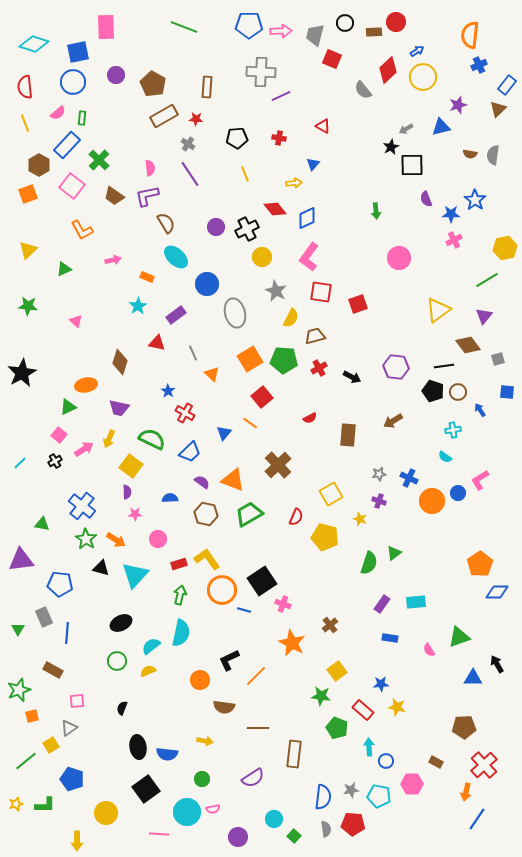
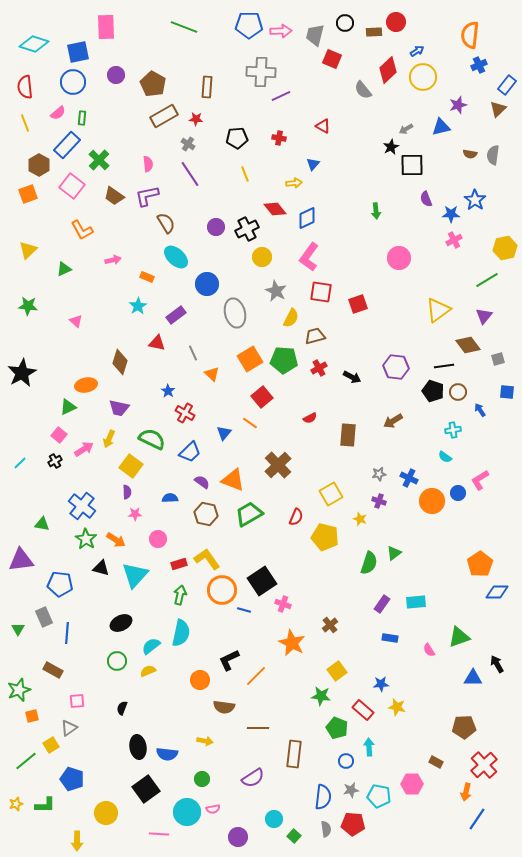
pink semicircle at (150, 168): moved 2 px left, 4 px up
blue circle at (386, 761): moved 40 px left
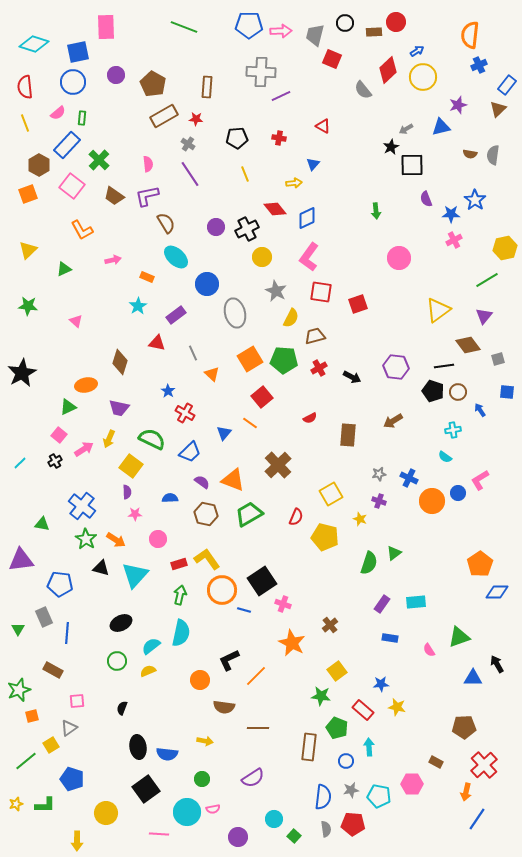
brown rectangle at (294, 754): moved 15 px right, 7 px up
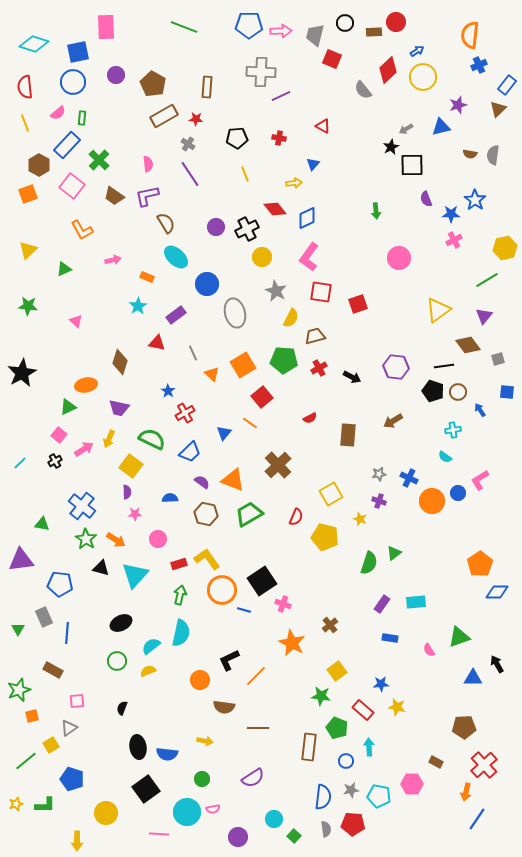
orange square at (250, 359): moved 7 px left, 6 px down
red cross at (185, 413): rotated 30 degrees clockwise
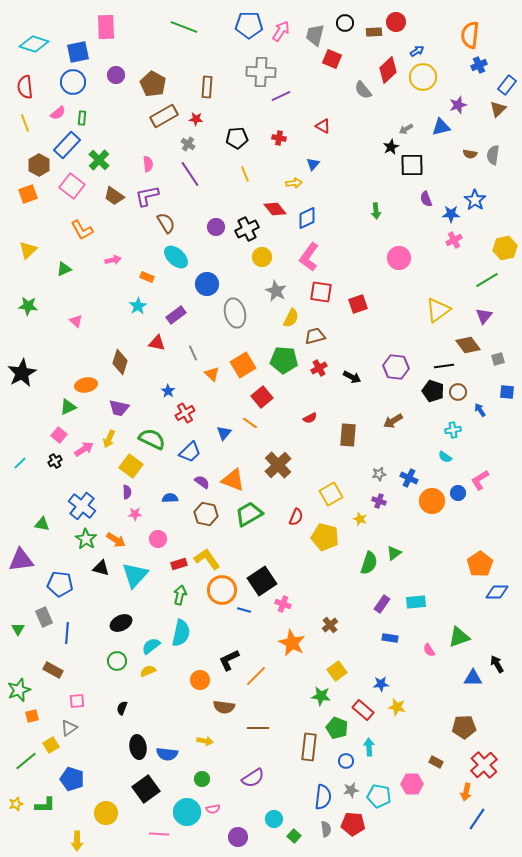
pink arrow at (281, 31): rotated 55 degrees counterclockwise
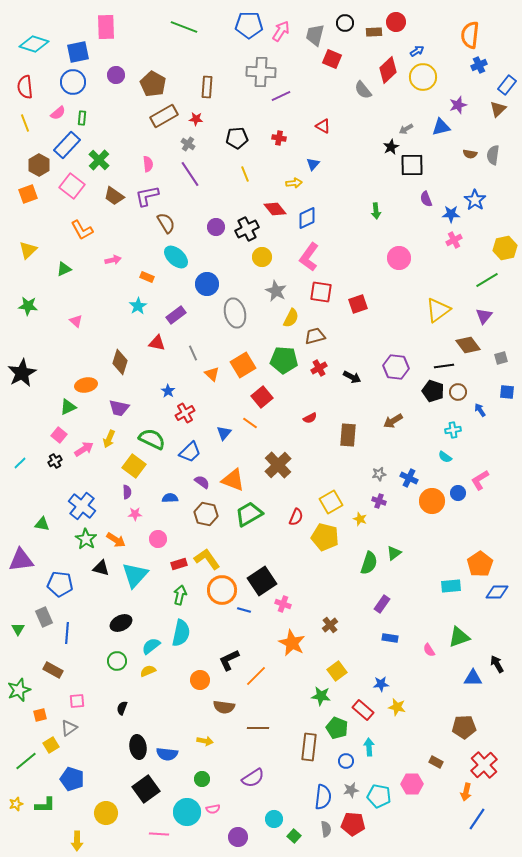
gray square at (498, 359): moved 3 px right, 1 px up
yellow square at (131, 466): moved 3 px right
yellow square at (331, 494): moved 8 px down
cyan rectangle at (416, 602): moved 35 px right, 16 px up
orange square at (32, 716): moved 8 px right, 1 px up
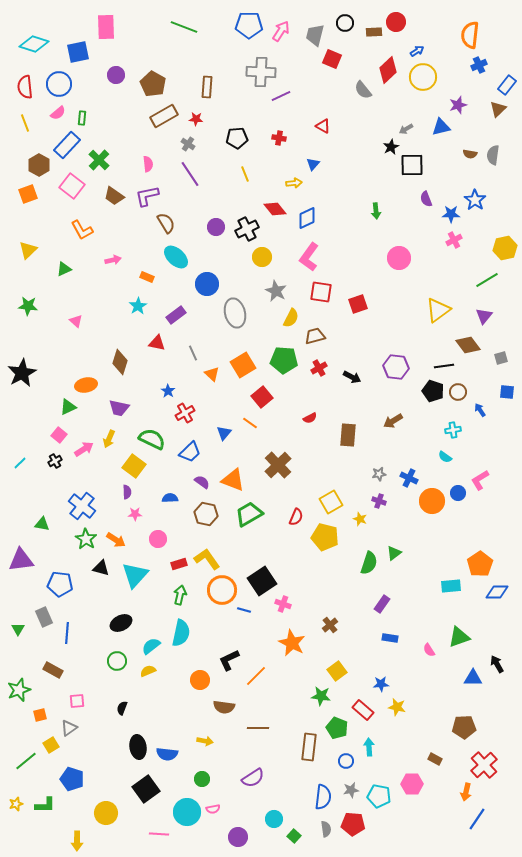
blue circle at (73, 82): moved 14 px left, 2 px down
brown rectangle at (436, 762): moved 1 px left, 3 px up
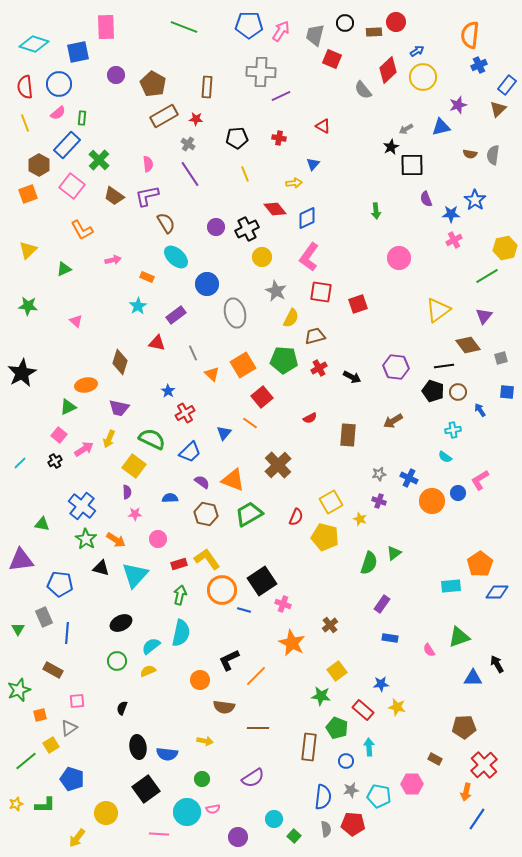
green line at (487, 280): moved 4 px up
yellow arrow at (77, 841): moved 3 px up; rotated 36 degrees clockwise
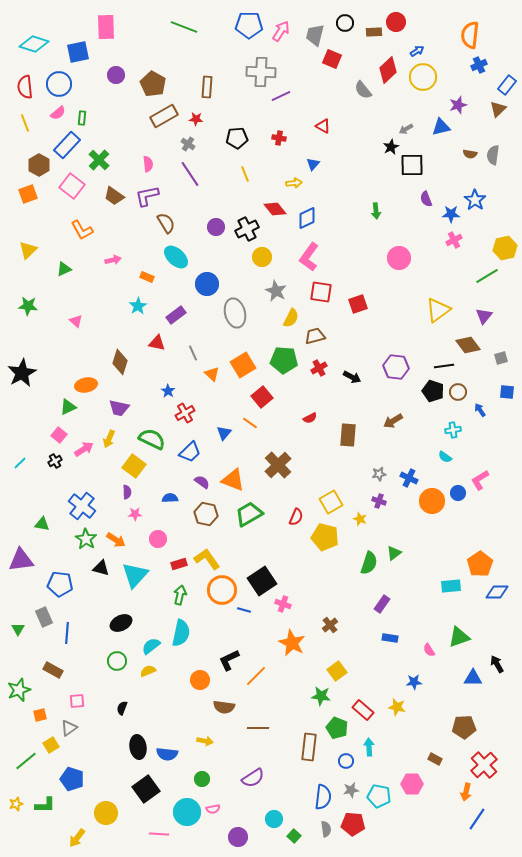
blue star at (381, 684): moved 33 px right, 2 px up
